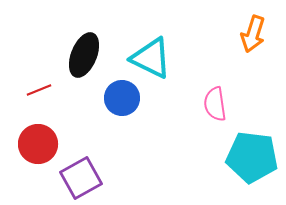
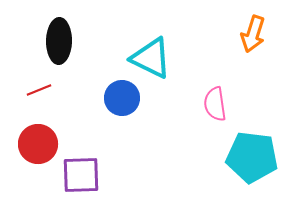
black ellipse: moved 25 px left, 14 px up; rotated 21 degrees counterclockwise
purple square: moved 3 px up; rotated 27 degrees clockwise
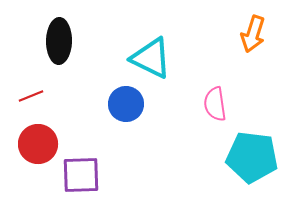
red line: moved 8 px left, 6 px down
blue circle: moved 4 px right, 6 px down
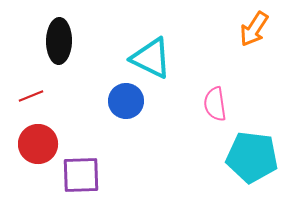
orange arrow: moved 1 px right, 5 px up; rotated 15 degrees clockwise
blue circle: moved 3 px up
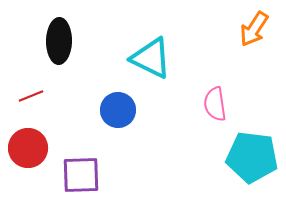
blue circle: moved 8 px left, 9 px down
red circle: moved 10 px left, 4 px down
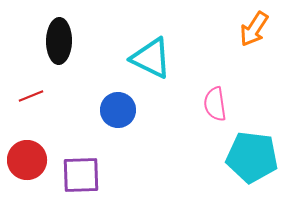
red circle: moved 1 px left, 12 px down
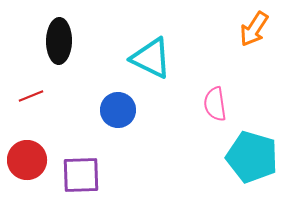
cyan pentagon: rotated 9 degrees clockwise
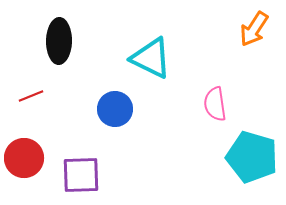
blue circle: moved 3 px left, 1 px up
red circle: moved 3 px left, 2 px up
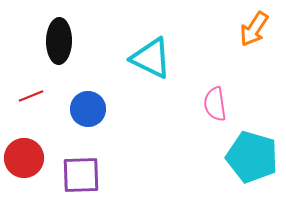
blue circle: moved 27 px left
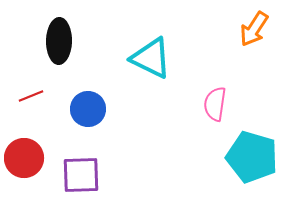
pink semicircle: rotated 16 degrees clockwise
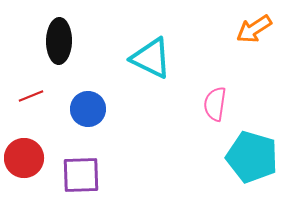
orange arrow: rotated 24 degrees clockwise
